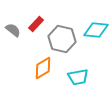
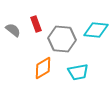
red rectangle: rotated 63 degrees counterclockwise
gray hexagon: rotated 8 degrees counterclockwise
cyan trapezoid: moved 5 px up
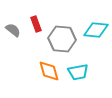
orange diamond: moved 6 px right, 3 px down; rotated 75 degrees counterclockwise
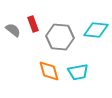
red rectangle: moved 3 px left
gray hexagon: moved 2 px left, 2 px up
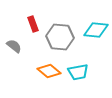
gray semicircle: moved 1 px right, 16 px down
orange diamond: rotated 35 degrees counterclockwise
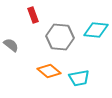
red rectangle: moved 9 px up
gray semicircle: moved 3 px left, 1 px up
cyan trapezoid: moved 1 px right, 6 px down
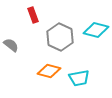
cyan diamond: rotated 10 degrees clockwise
gray hexagon: rotated 20 degrees clockwise
orange diamond: rotated 25 degrees counterclockwise
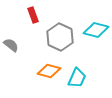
cyan trapezoid: moved 2 px left; rotated 55 degrees counterclockwise
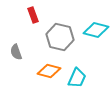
gray hexagon: rotated 12 degrees counterclockwise
gray semicircle: moved 5 px right, 7 px down; rotated 147 degrees counterclockwise
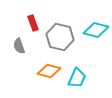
red rectangle: moved 8 px down
gray semicircle: moved 3 px right, 6 px up
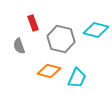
gray hexagon: moved 1 px right, 2 px down
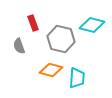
cyan diamond: moved 4 px left, 5 px up
orange diamond: moved 2 px right, 1 px up
cyan trapezoid: rotated 20 degrees counterclockwise
